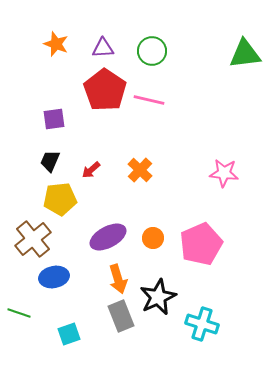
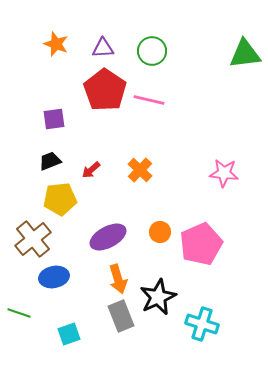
black trapezoid: rotated 45 degrees clockwise
orange circle: moved 7 px right, 6 px up
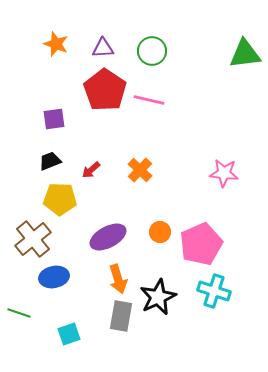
yellow pentagon: rotated 8 degrees clockwise
gray rectangle: rotated 32 degrees clockwise
cyan cross: moved 12 px right, 33 px up
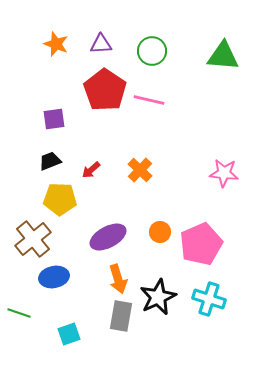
purple triangle: moved 2 px left, 4 px up
green triangle: moved 22 px left, 2 px down; rotated 12 degrees clockwise
cyan cross: moved 5 px left, 8 px down
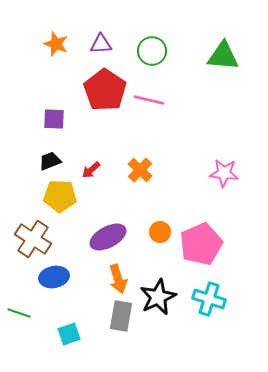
purple square: rotated 10 degrees clockwise
yellow pentagon: moved 3 px up
brown cross: rotated 18 degrees counterclockwise
